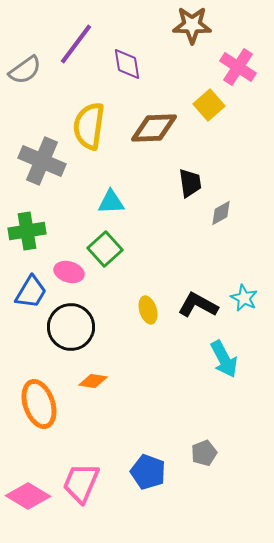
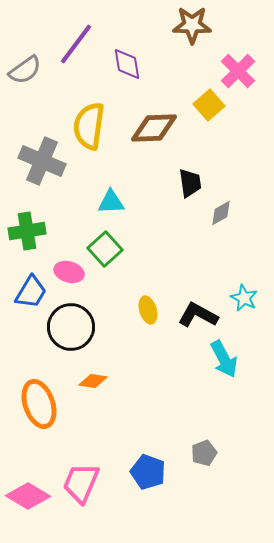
pink cross: moved 4 px down; rotated 12 degrees clockwise
black L-shape: moved 10 px down
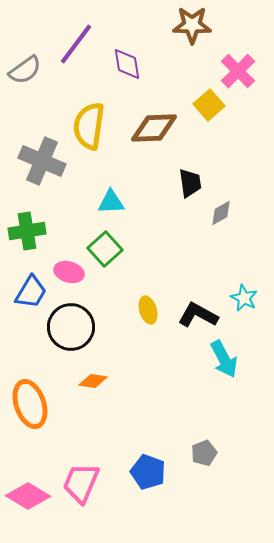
orange ellipse: moved 9 px left
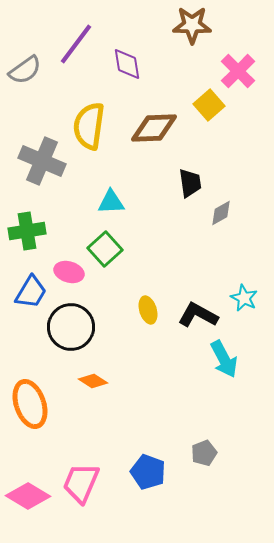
orange diamond: rotated 24 degrees clockwise
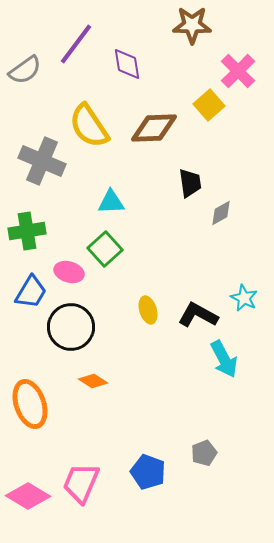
yellow semicircle: rotated 42 degrees counterclockwise
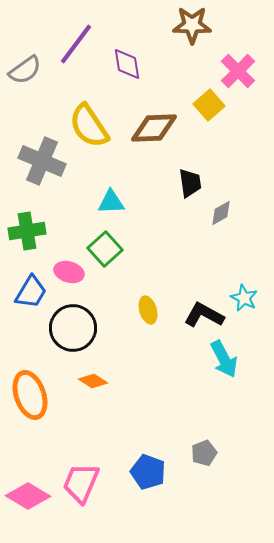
black L-shape: moved 6 px right
black circle: moved 2 px right, 1 px down
orange ellipse: moved 9 px up
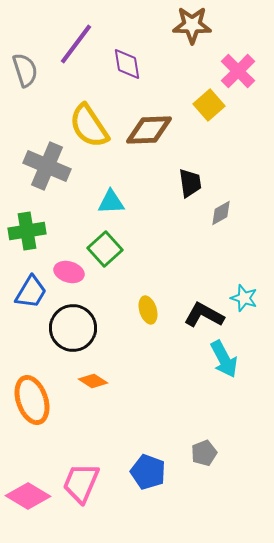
gray semicircle: rotated 72 degrees counterclockwise
brown diamond: moved 5 px left, 2 px down
gray cross: moved 5 px right, 5 px down
cyan star: rotated 8 degrees counterclockwise
orange ellipse: moved 2 px right, 5 px down
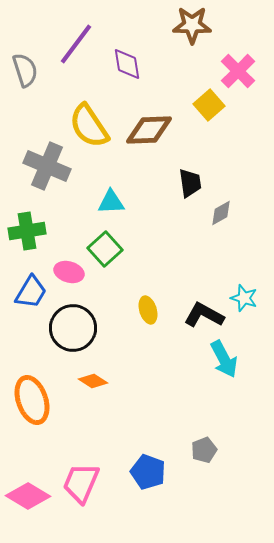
gray pentagon: moved 3 px up
